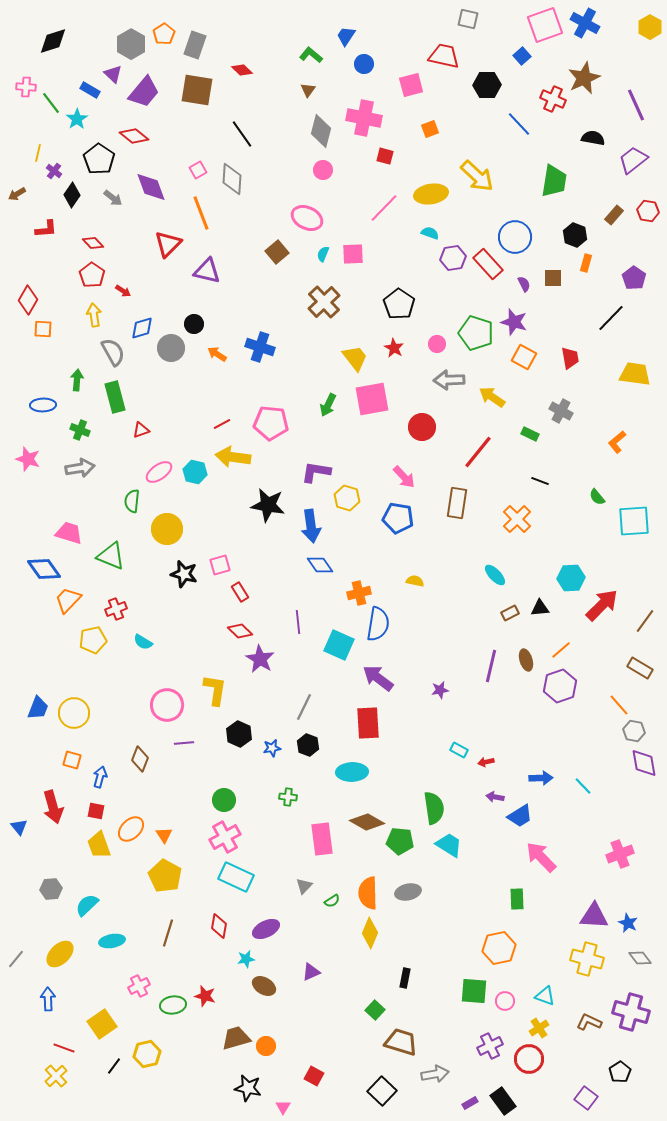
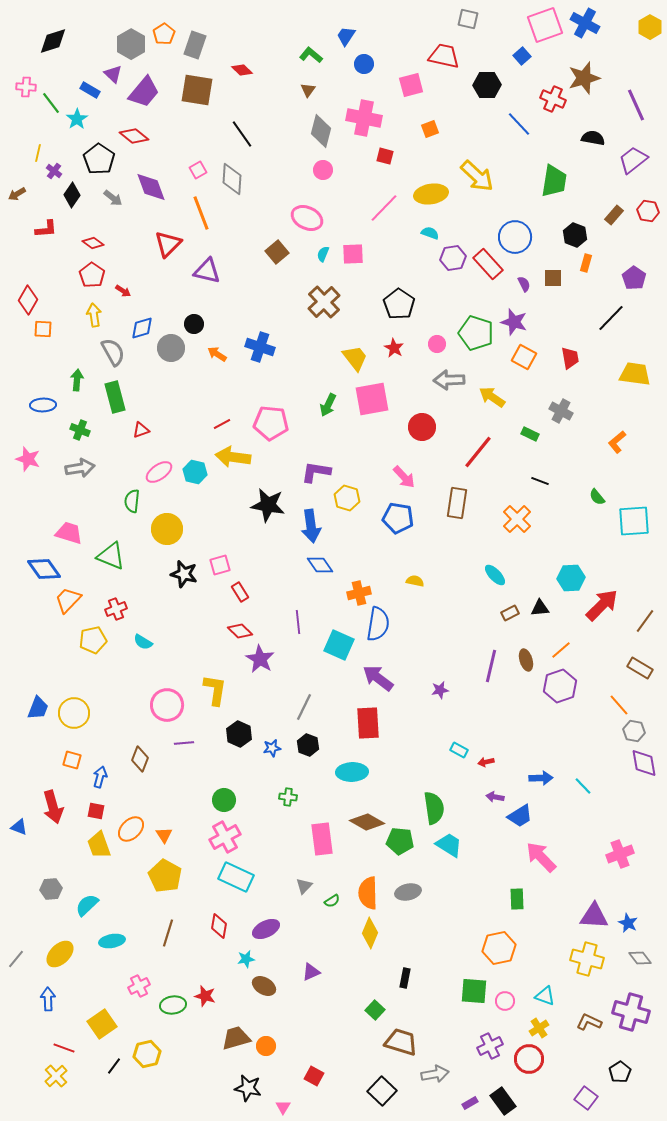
brown star at (584, 78): rotated 8 degrees clockwise
red diamond at (93, 243): rotated 10 degrees counterclockwise
blue triangle at (19, 827): rotated 30 degrees counterclockwise
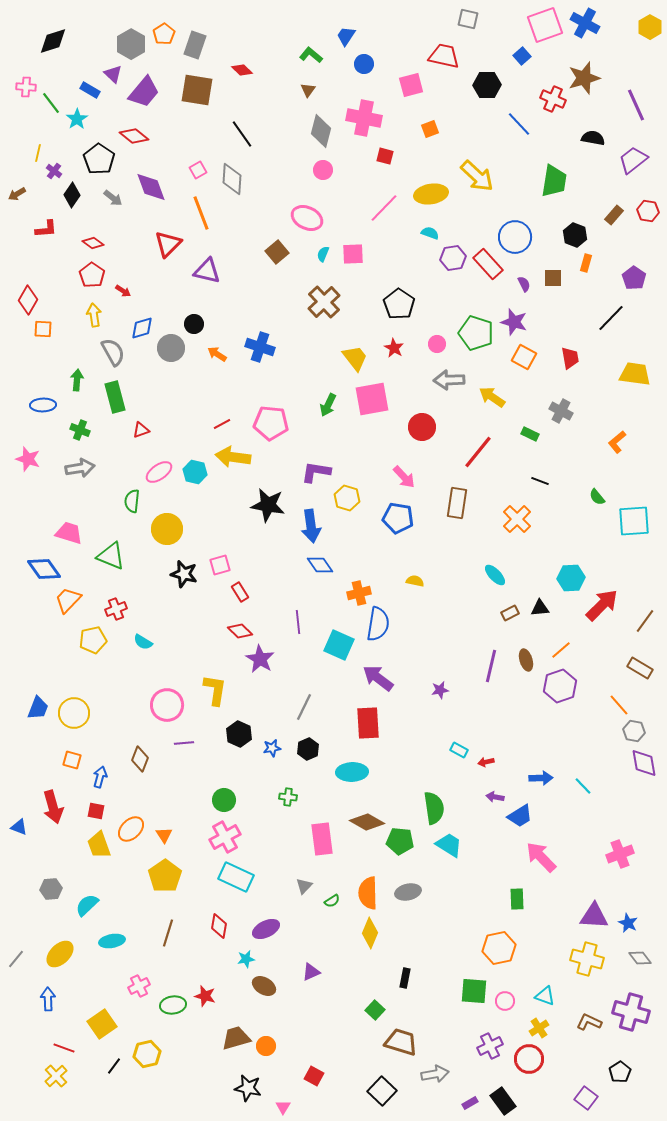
black hexagon at (308, 745): moved 4 px down; rotated 15 degrees clockwise
yellow pentagon at (165, 876): rotated 8 degrees clockwise
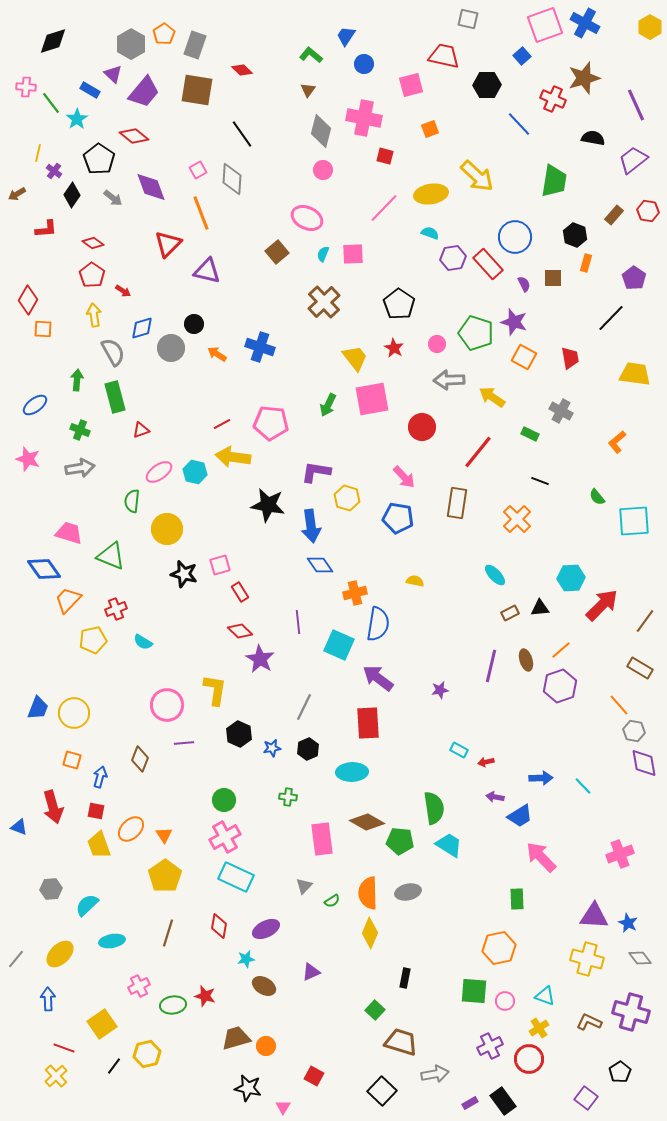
blue ellipse at (43, 405): moved 8 px left; rotated 35 degrees counterclockwise
orange cross at (359, 593): moved 4 px left
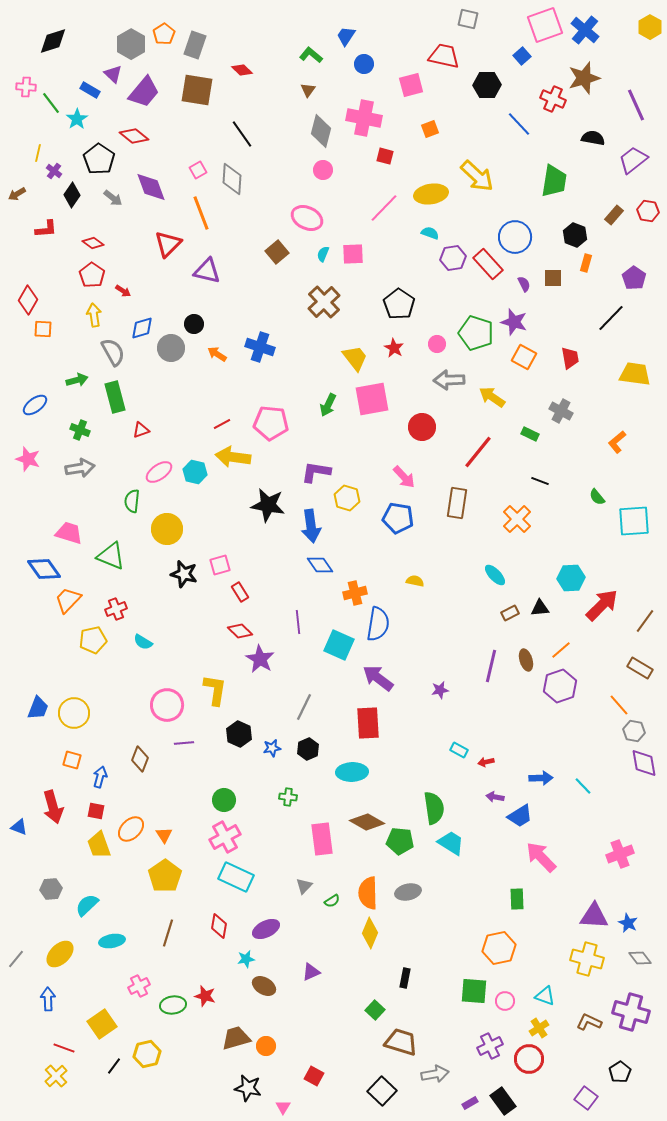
blue cross at (585, 23): moved 7 px down; rotated 12 degrees clockwise
green arrow at (77, 380): rotated 70 degrees clockwise
cyan trapezoid at (449, 845): moved 2 px right, 2 px up
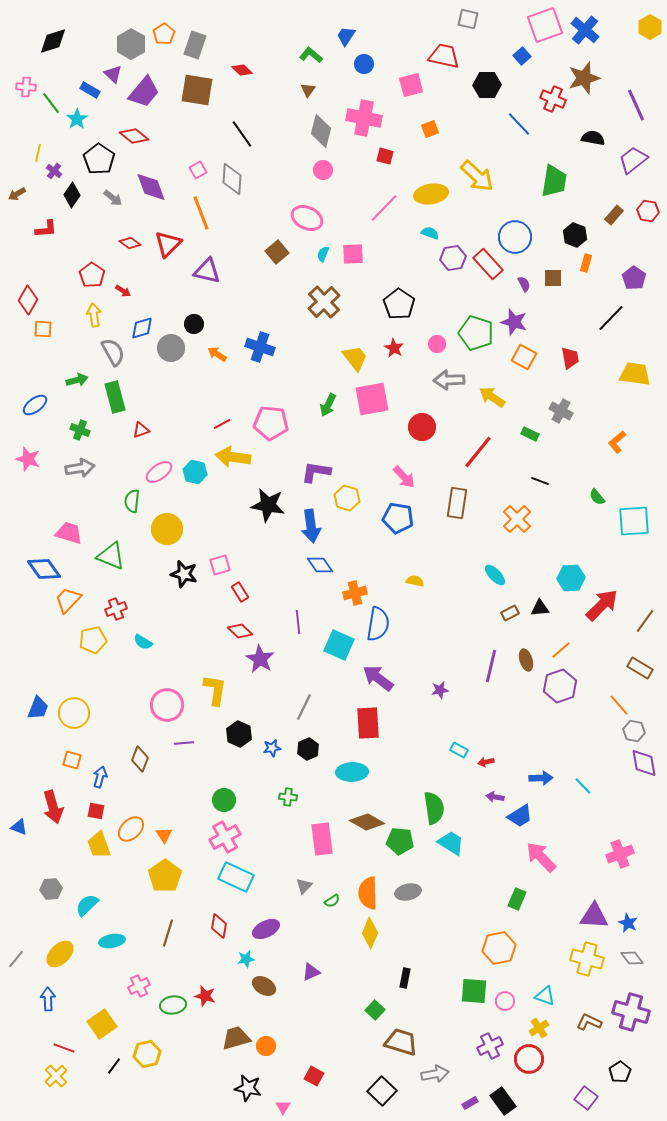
red diamond at (93, 243): moved 37 px right
green rectangle at (517, 899): rotated 25 degrees clockwise
gray diamond at (640, 958): moved 8 px left
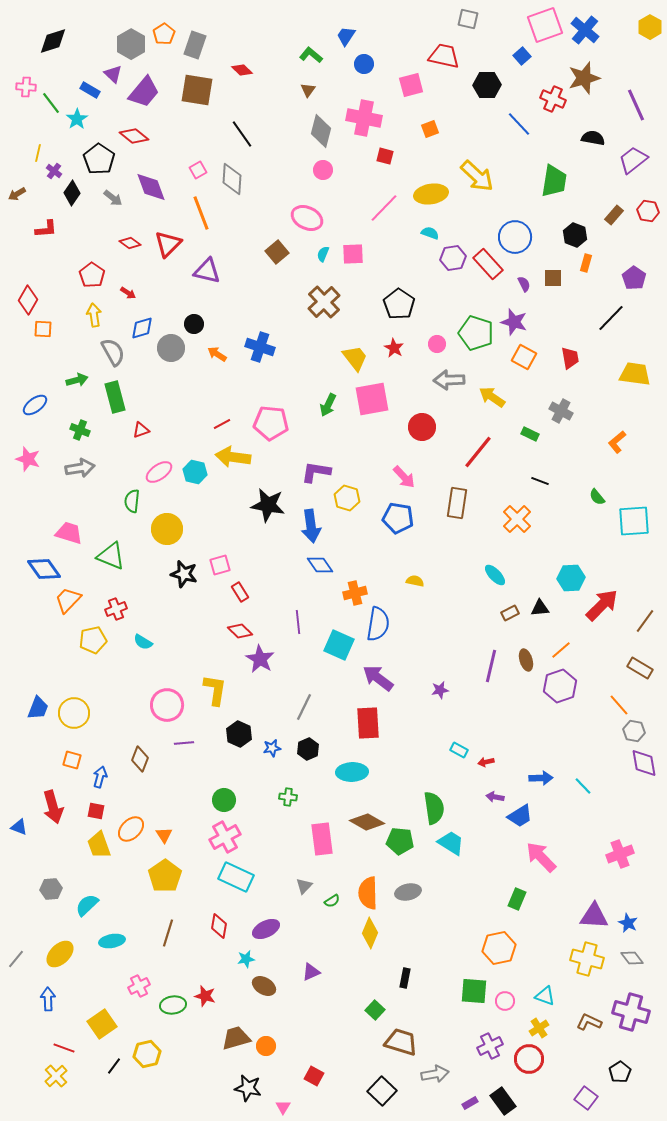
black diamond at (72, 195): moved 2 px up
red arrow at (123, 291): moved 5 px right, 2 px down
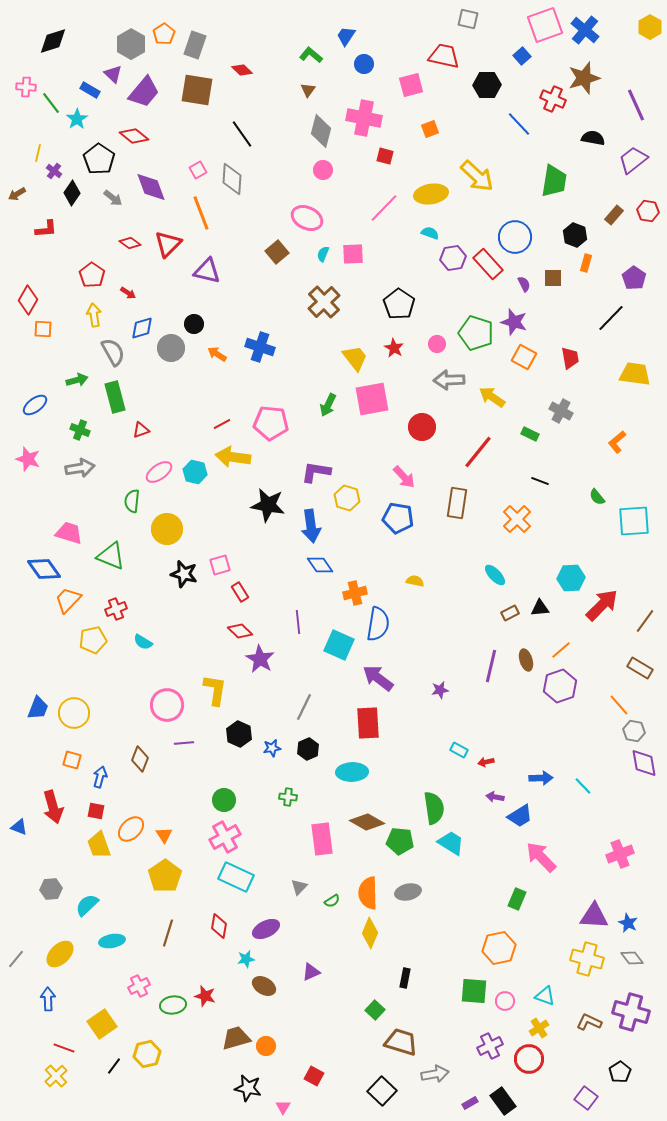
gray triangle at (304, 886): moved 5 px left, 1 px down
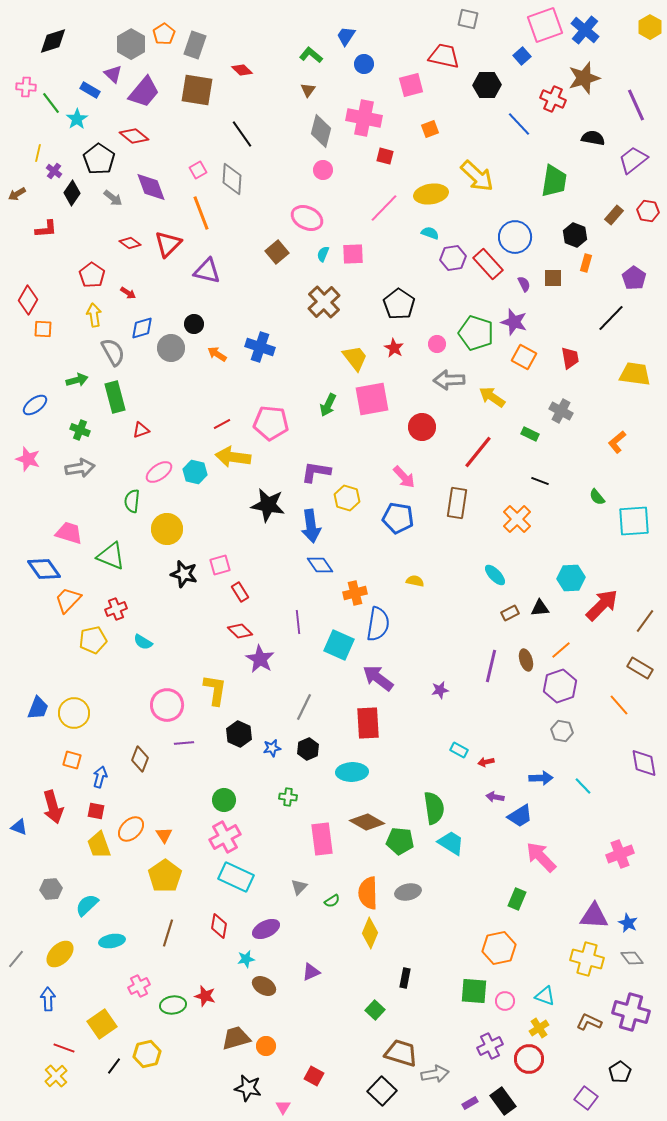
gray hexagon at (634, 731): moved 72 px left
brown trapezoid at (401, 1042): moved 11 px down
